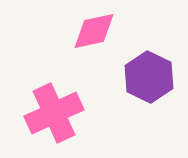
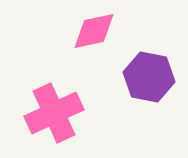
purple hexagon: rotated 15 degrees counterclockwise
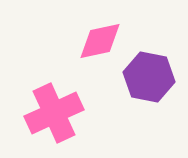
pink diamond: moved 6 px right, 10 px down
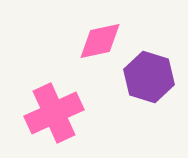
purple hexagon: rotated 6 degrees clockwise
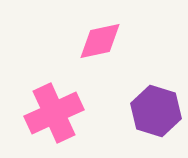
purple hexagon: moved 7 px right, 34 px down
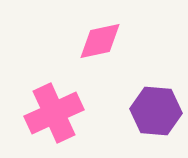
purple hexagon: rotated 12 degrees counterclockwise
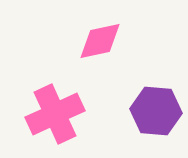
pink cross: moved 1 px right, 1 px down
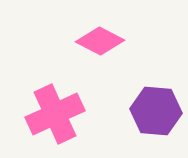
pink diamond: rotated 39 degrees clockwise
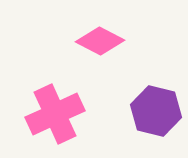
purple hexagon: rotated 9 degrees clockwise
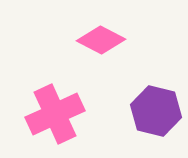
pink diamond: moved 1 px right, 1 px up
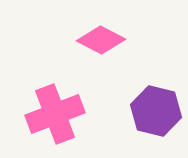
pink cross: rotated 4 degrees clockwise
